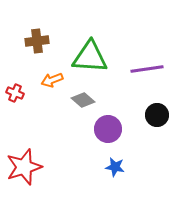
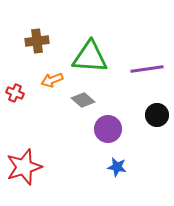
blue star: moved 2 px right
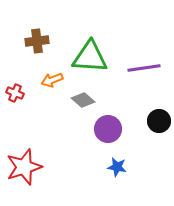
purple line: moved 3 px left, 1 px up
black circle: moved 2 px right, 6 px down
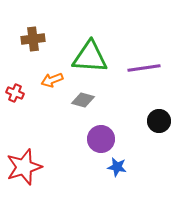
brown cross: moved 4 px left, 2 px up
gray diamond: rotated 25 degrees counterclockwise
purple circle: moved 7 px left, 10 px down
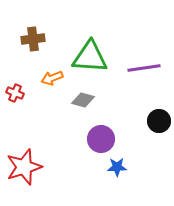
orange arrow: moved 2 px up
blue star: rotated 12 degrees counterclockwise
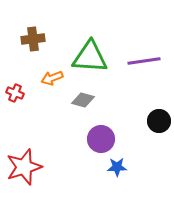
purple line: moved 7 px up
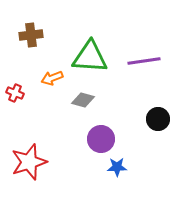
brown cross: moved 2 px left, 4 px up
black circle: moved 1 px left, 2 px up
red star: moved 5 px right, 5 px up
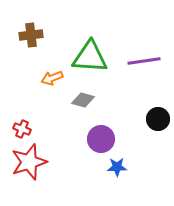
red cross: moved 7 px right, 36 px down
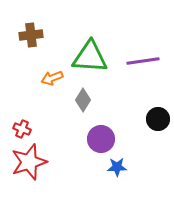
purple line: moved 1 px left
gray diamond: rotated 75 degrees counterclockwise
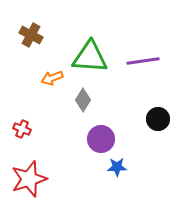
brown cross: rotated 35 degrees clockwise
red star: moved 17 px down
